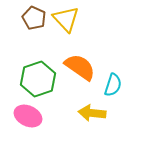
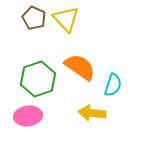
pink ellipse: rotated 32 degrees counterclockwise
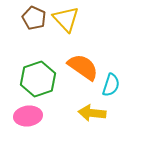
orange semicircle: moved 3 px right
cyan semicircle: moved 2 px left
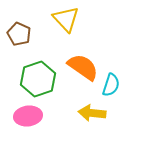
brown pentagon: moved 15 px left, 16 px down
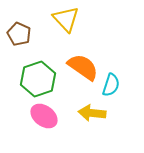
pink ellipse: moved 16 px right; rotated 44 degrees clockwise
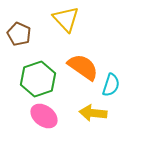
yellow arrow: moved 1 px right
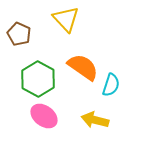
green hexagon: rotated 12 degrees counterclockwise
yellow arrow: moved 2 px right, 7 px down; rotated 8 degrees clockwise
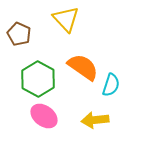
yellow arrow: rotated 20 degrees counterclockwise
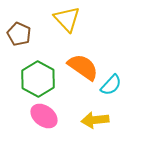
yellow triangle: moved 1 px right
cyan semicircle: rotated 25 degrees clockwise
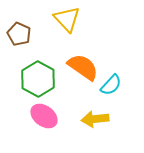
yellow arrow: moved 1 px up
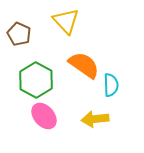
yellow triangle: moved 1 px left, 2 px down
orange semicircle: moved 1 px right, 2 px up
green hexagon: moved 2 px left, 1 px down
cyan semicircle: rotated 45 degrees counterclockwise
pink ellipse: rotated 12 degrees clockwise
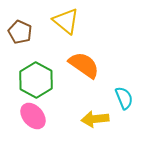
yellow triangle: rotated 8 degrees counterclockwise
brown pentagon: moved 1 px right, 2 px up
cyan semicircle: moved 13 px right, 13 px down; rotated 20 degrees counterclockwise
pink ellipse: moved 11 px left
